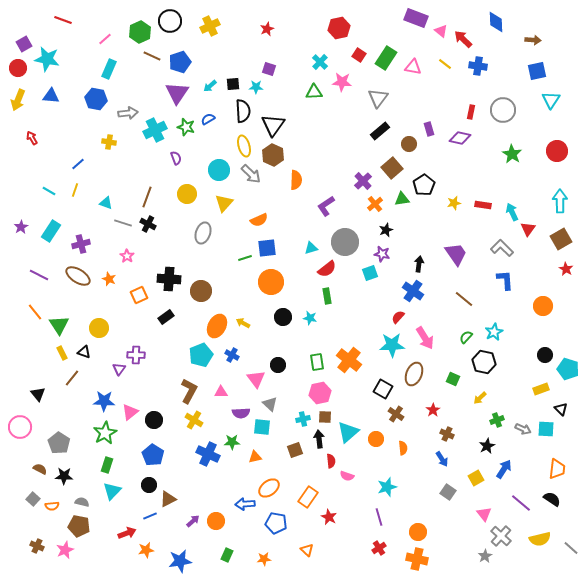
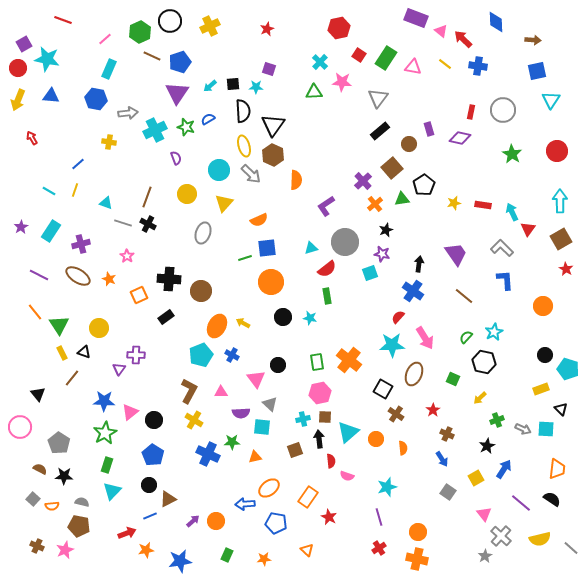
brown line at (464, 299): moved 3 px up
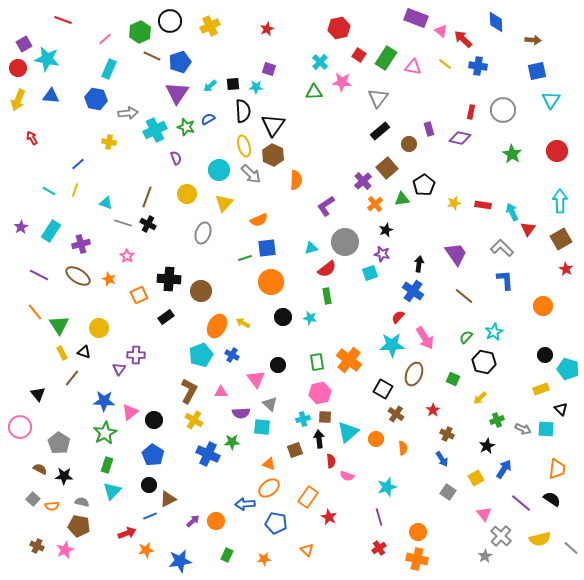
brown square at (392, 168): moved 5 px left
orange triangle at (255, 457): moved 14 px right, 7 px down; rotated 32 degrees clockwise
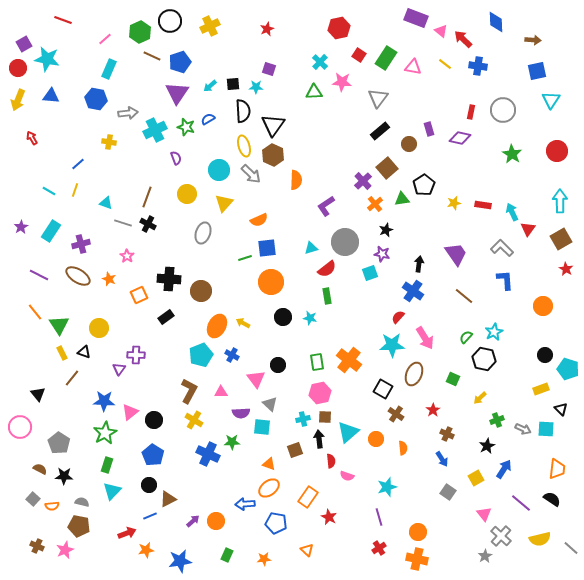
black hexagon at (484, 362): moved 3 px up
